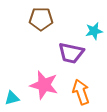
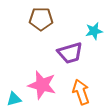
purple trapezoid: moved 1 px left; rotated 28 degrees counterclockwise
pink star: moved 2 px left
cyan triangle: moved 2 px right, 1 px down
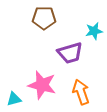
brown pentagon: moved 3 px right, 1 px up
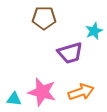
cyan star: rotated 12 degrees counterclockwise
pink star: moved 7 px down
orange arrow: rotated 90 degrees clockwise
cyan triangle: rotated 21 degrees clockwise
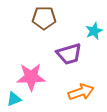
purple trapezoid: moved 1 px left, 1 px down
pink star: moved 11 px left, 15 px up; rotated 16 degrees counterclockwise
cyan triangle: rotated 28 degrees counterclockwise
